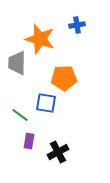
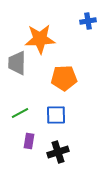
blue cross: moved 11 px right, 4 px up
orange star: rotated 20 degrees counterclockwise
blue square: moved 10 px right, 12 px down; rotated 10 degrees counterclockwise
green line: moved 2 px up; rotated 66 degrees counterclockwise
black cross: rotated 10 degrees clockwise
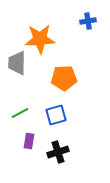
blue square: rotated 15 degrees counterclockwise
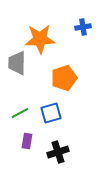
blue cross: moved 5 px left, 6 px down
orange pentagon: rotated 15 degrees counterclockwise
blue square: moved 5 px left, 2 px up
purple rectangle: moved 2 px left
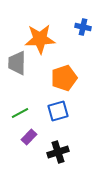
blue cross: rotated 21 degrees clockwise
blue square: moved 7 px right, 2 px up
purple rectangle: moved 2 px right, 4 px up; rotated 35 degrees clockwise
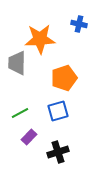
blue cross: moved 4 px left, 3 px up
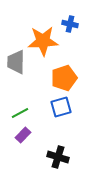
blue cross: moved 9 px left
orange star: moved 3 px right, 2 px down
gray trapezoid: moved 1 px left, 1 px up
blue square: moved 3 px right, 4 px up
purple rectangle: moved 6 px left, 2 px up
black cross: moved 5 px down; rotated 35 degrees clockwise
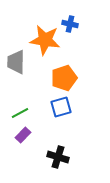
orange star: moved 2 px right, 1 px up; rotated 12 degrees clockwise
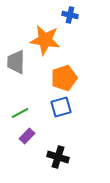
blue cross: moved 9 px up
purple rectangle: moved 4 px right, 1 px down
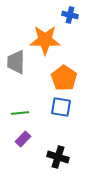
orange star: rotated 8 degrees counterclockwise
orange pentagon: rotated 20 degrees counterclockwise
blue square: rotated 25 degrees clockwise
green line: rotated 24 degrees clockwise
purple rectangle: moved 4 px left, 3 px down
